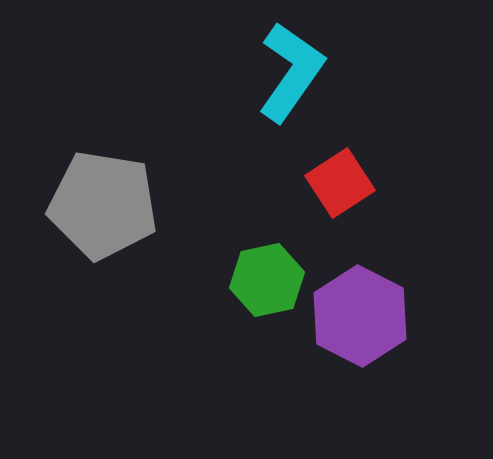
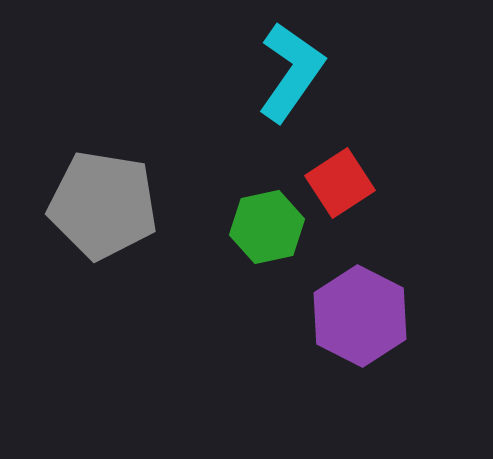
green hexagon: moved 53 px up
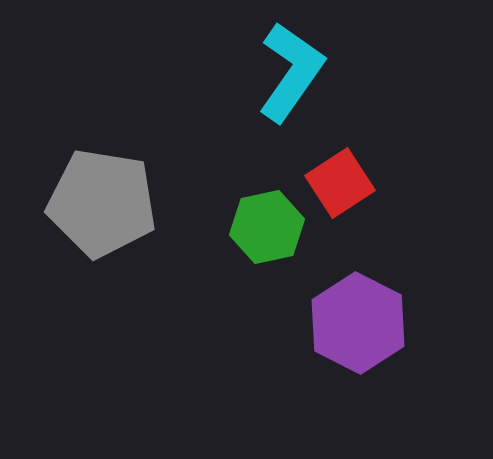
gray pentagon: moved 1 px left, 2 px up
purple hexagon: moved 2 px left, 7 px down
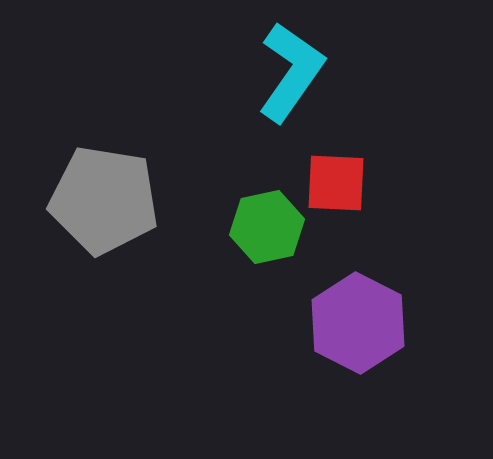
red square: moved 4 px left; rotated 36 degrees clockwise
gray pentagon: moved 2 px right, 3 px up
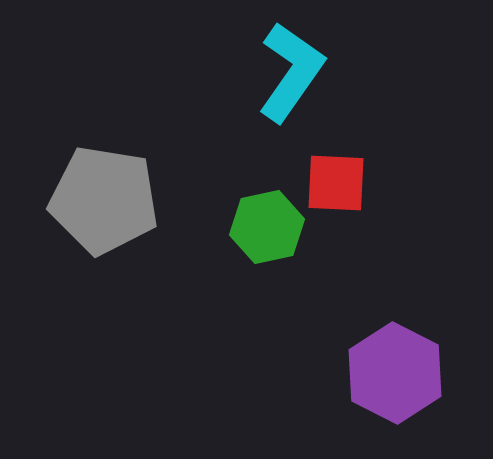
purple hexagon: moved 37 px right, 50 px down
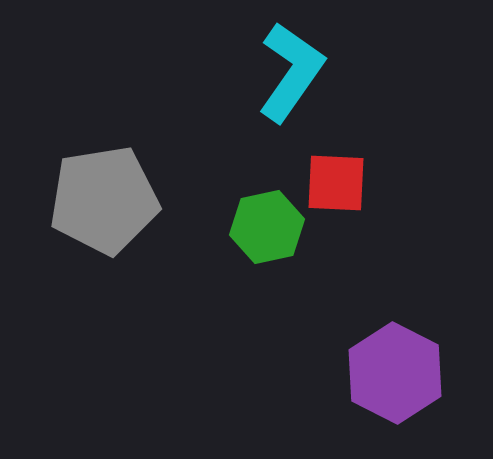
gray pentagon: rotated 18 degrees counterclockwise
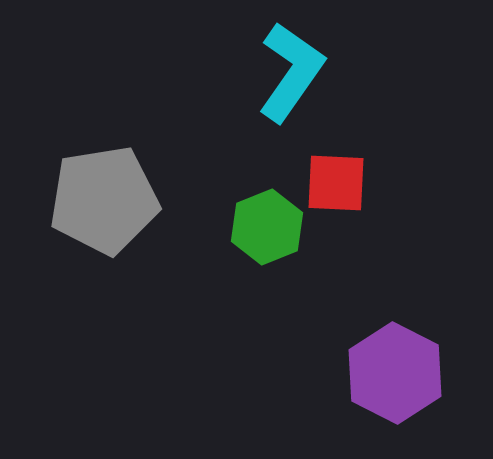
green hexagon: rotated 10 degrees counterclockwise
